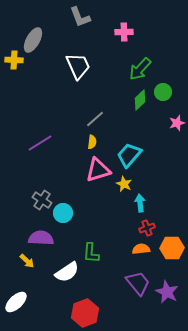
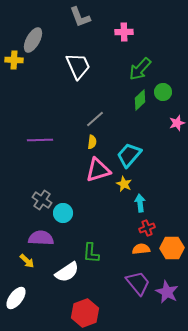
purple line: moved 3 px up; rotated 30 degrees clockwise
white ellipse: moved 4 px up; rotated 10 degrees counterclockwise
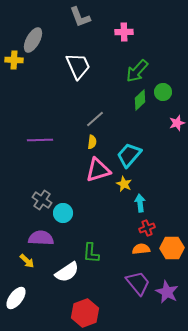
green arrow: moved 3 px left, 2 px down
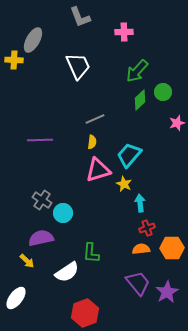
gray line: rotated 18 degrees clockwise
purple semicircle: rotated 15 degrees counterclockwise
purple star: rotated 15 degrees clockwise
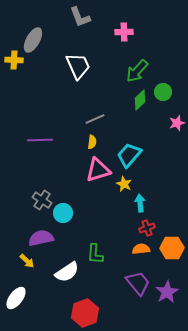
green L-shape: moved 4 px right, 1 px down
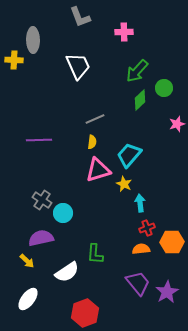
gray ellipse: rotated 30 degrees counterclockwise
green circle: moved 1 px right, 4 px up
pink star: moved 1 px down
purple line: moved 1 px left
orange hexagon: moved 6 px up
white ellipse: moved 12 px right, 1 px down
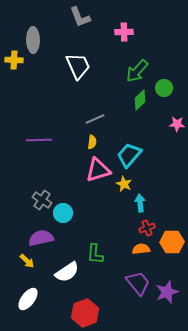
pink star: rotated 21 degrees clockwise
purple star: rotated 10 degrees clockwise
